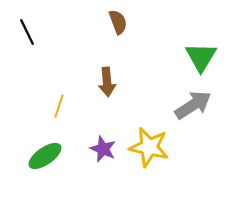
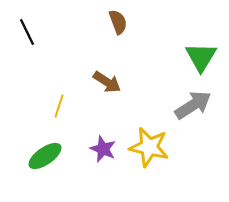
brown arrow: rotated 52 degrees counterclockwise
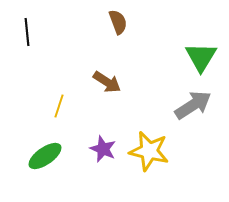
black line: rotated 20 degrees clockwise
yellow star: moved 4 px down
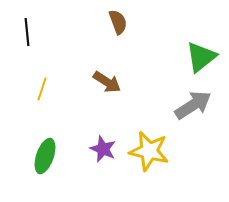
green triangle: rotated 20 degrees clockwise
yellow line: moved 17 px left, 17 px up
green ellipse: rotated 36 degrees counterclockwise
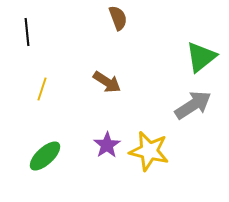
brown semicircle: moved 4 px up
purple star: moved 4 px right, 4 px up; rotated 16 degrees clockwise
green ellipse: rotated 28 degrees clockwise
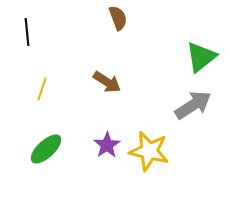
green ellipse: moved 1 px right, 7 px up
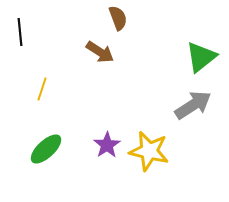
black line: moved 7 px left
brown arrow: moved 7 px left, 30 px up
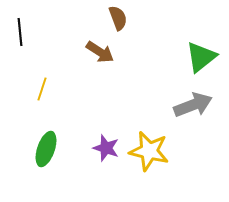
gray arrow: rotated 12 degrees clockwise
purple star: moved 1 px left, 3 px down; rotated 20 degrees counterclockwise
green ellipse: rotated 28 degrees counterclockwise
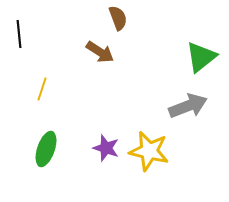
black line: moved 1 px left, 2 px down
gray arrow: moved 5 px left, 1 px down
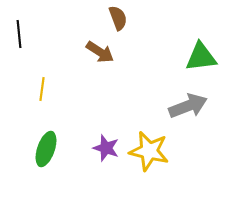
green triangle: rotated 32 degrees clockwise
yellow line: rotated 10 degrees counterclockwise
